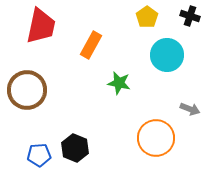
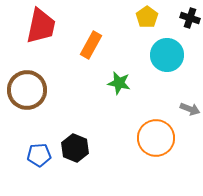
black cross: moved 2 px down
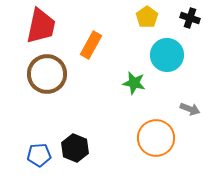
green star: moved 15 px right
brown circle: moved 20 px right, 16 px up
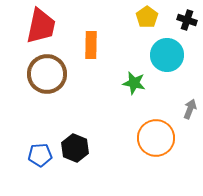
black cross: moved 3 px left, 2 px down
orange rectangle: rotated 28 degrees counterclockwise
gray arrow: rotated 90 degrees counterclockwise
blue pentagon: moved 1 px right
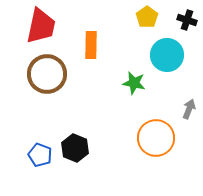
gray arrow: moved 1 px left
blue pentagon: rotated 25 degrees clockwise
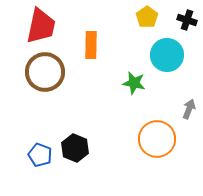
brown circle: moved 2 px left, 2 px up
orange circle: moved 1 px right, 1 px down
